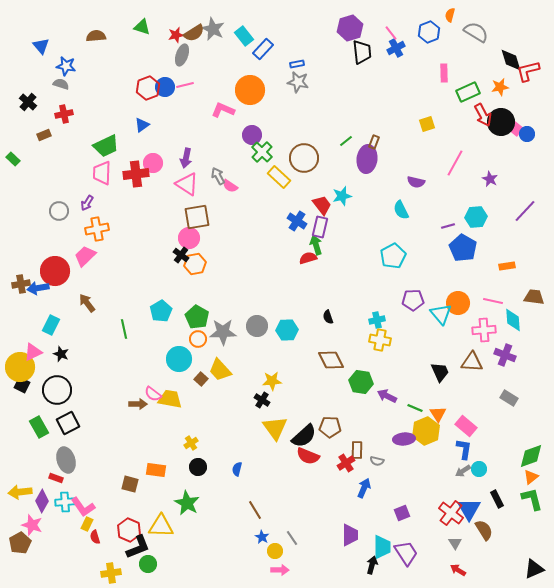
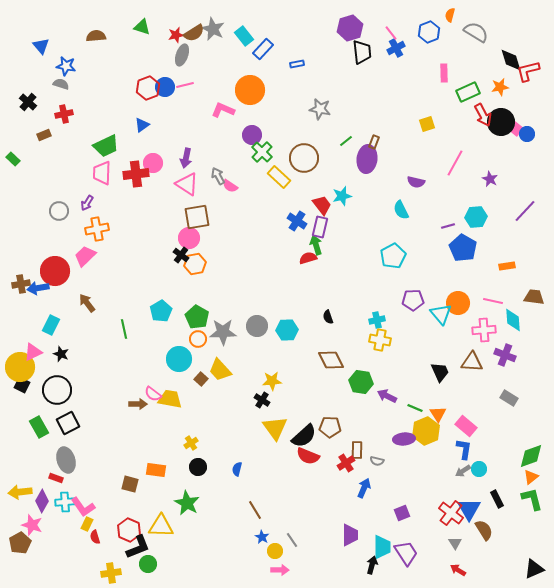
gray star at (298, 82): moved 22 px right, 27 px down
gray line at (292, 538): moved 2 px down
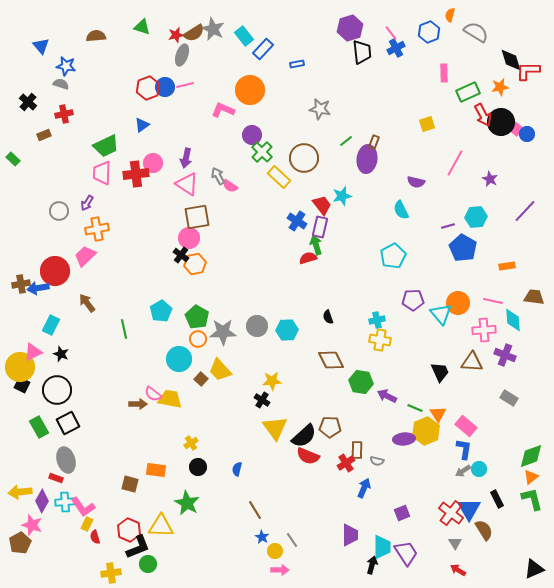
red L-shape at (528, 71): rotated 15 degrees clockwise
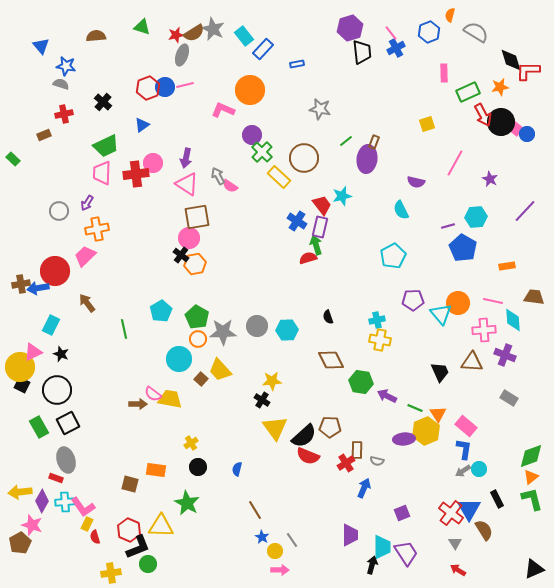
black cross at (28, 102): moved 75 px right
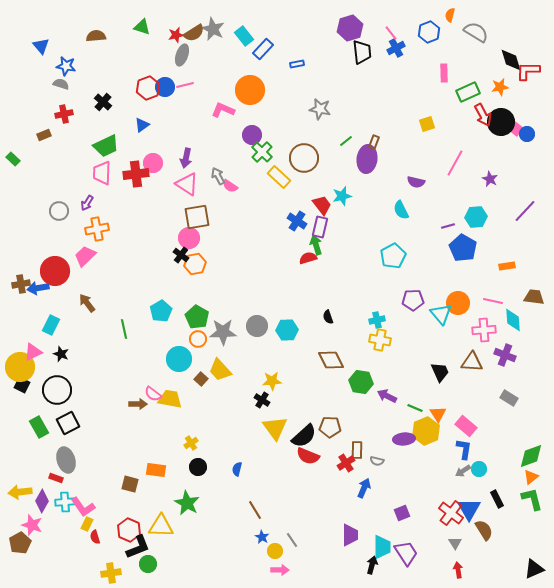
red arrow at (458, 570): rotated 49 degrees clockwise
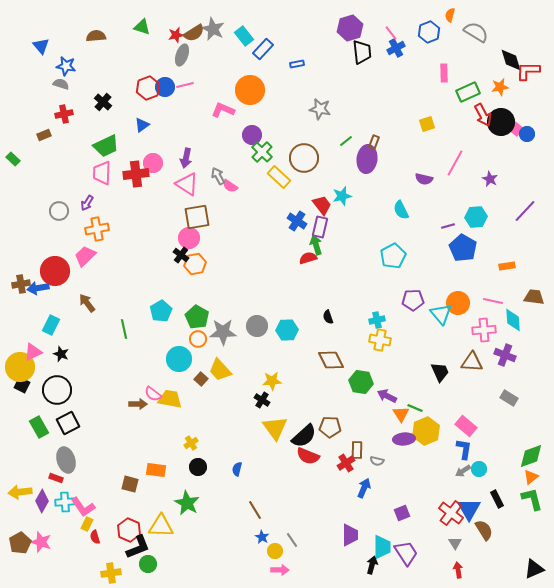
purple semicircle at (416, 182): moved 8 px right, 3 px up
orange triangle at (438, 414): moved 37 px left
pink star at (32, 525): moved 9 px right, 17 px down
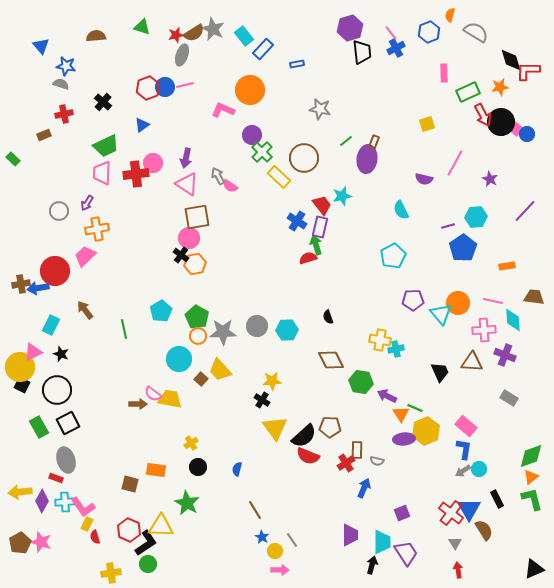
blue pentagon at (463, 248): rotated 8 degrees clockwise
brown arrow at (87, 303): moved 2 px left, 7 px down
cyan cross at (377, 320): moved 19 px right, 29 px down
orange circle at (198, 339): moved 3 px up
black L-shape at (138, 547): moved 8 px right, 4 px up; rotated 12 degrees counterclockwise
cyan trapezoid at (382, 547): moved 5 px up
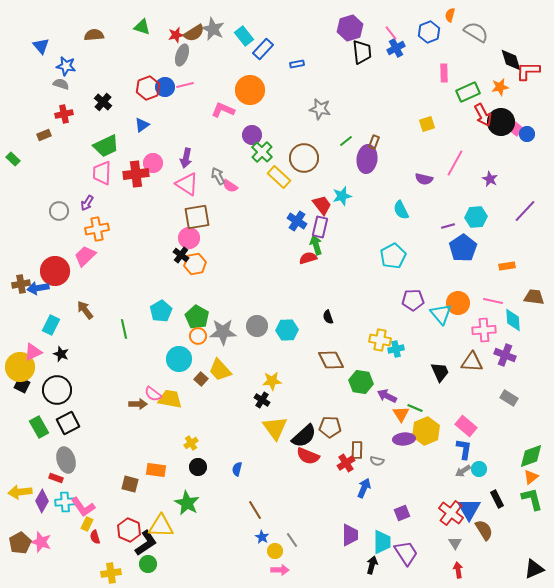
brown semicircle at (96, 36): moved 2 px left, 1 px up
